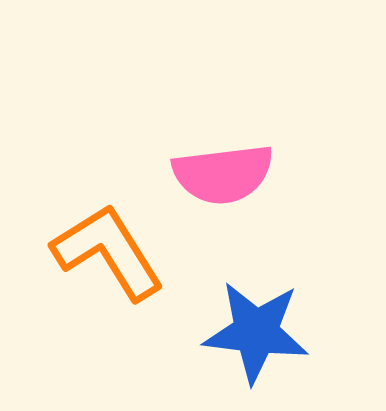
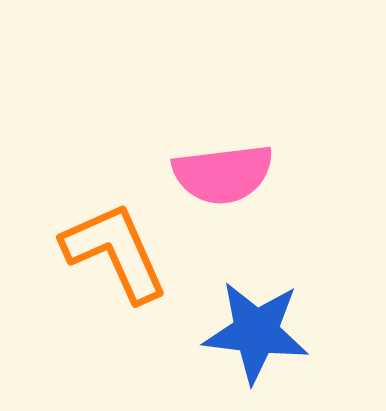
orange L-shape: moved 7 px right; rotated 8 degrees clockwise
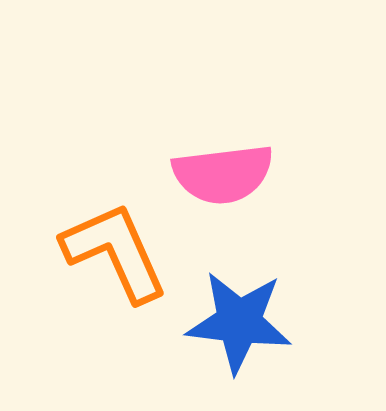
blue star: moved 17 px left, 10 px up
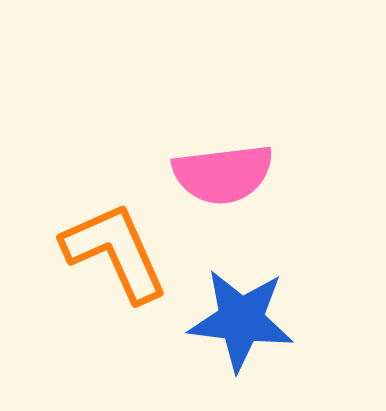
blue star: moved 2 px right, 2 px up
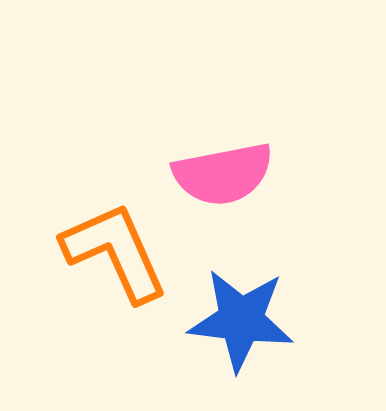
pink semicircle: rotated 4 degrees counterclockwise
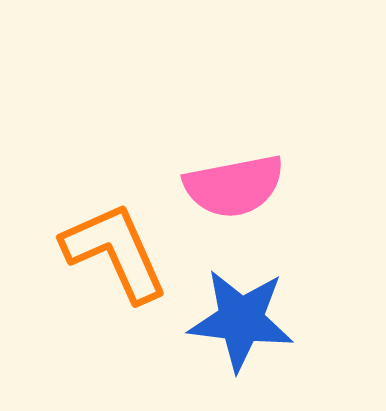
pink semicircle: moved 11 px right, 12 px down
